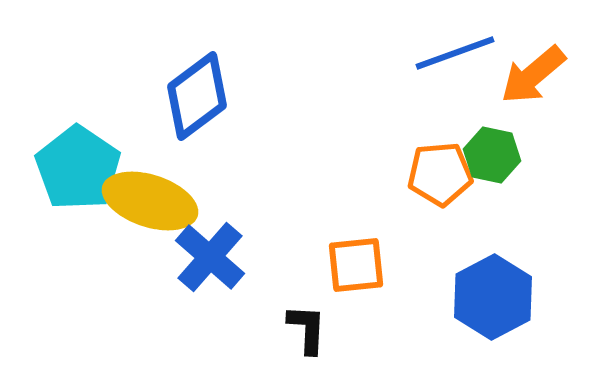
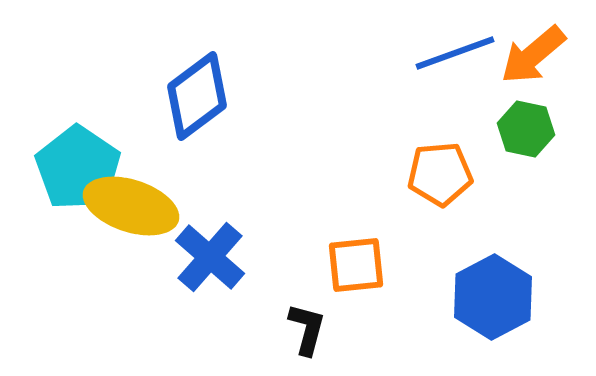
orange arrow: moved 20 px up
green hexagon: moved 34 px right, 26 px up
yellow ellipse: moved 19 px left, 5 px down
black L-shape: rotated 12 degrees clockwise
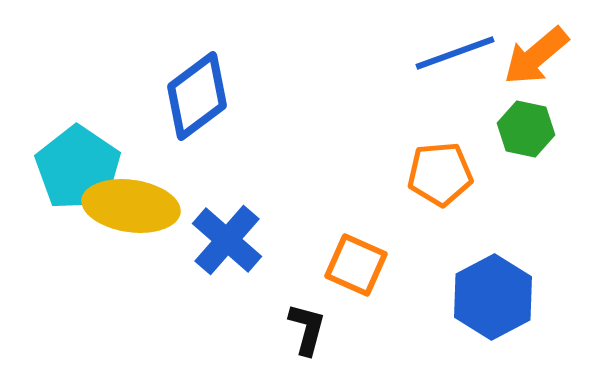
orange arrow: moved 3 px right, 1 px down
yellow ellipse: rotated 10 degrees counterclockwise
blue cross: moved 17 px right, 17 px up
orange square: rotated 30 degrees clockwise
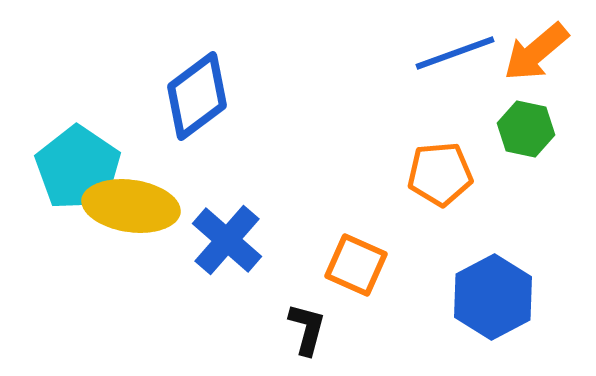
orange arrow: moved 4 px up
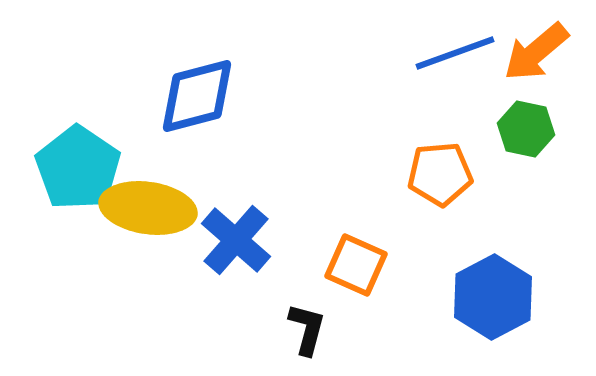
blue diamond: rotated 22 degrees clockwise
yellow ellipse: moved 17 px right, 2 px down
blue cross: moved 9 px right
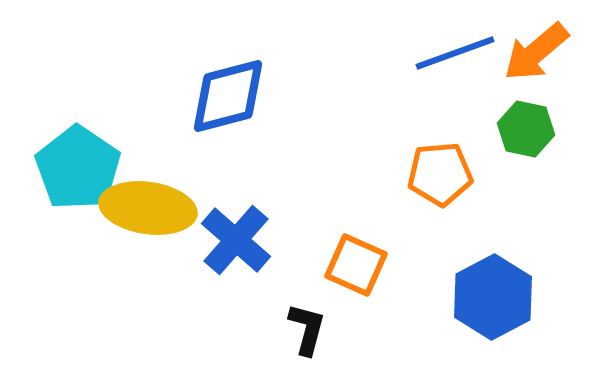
blue diamond: moved 31 px right
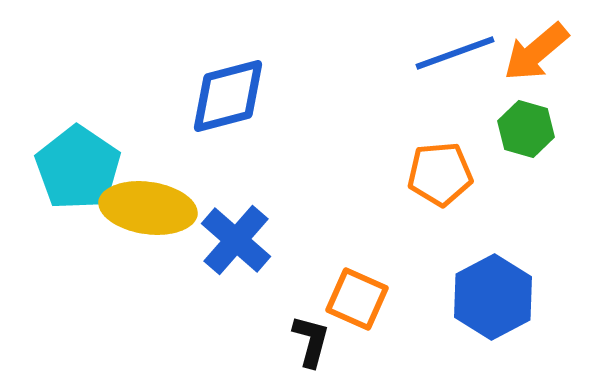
green hexagon: rotated 4 degrees clockwise
orange square: moved 1 px right, 34 px down
black L-shape: moved 4 px right, 12 px down
